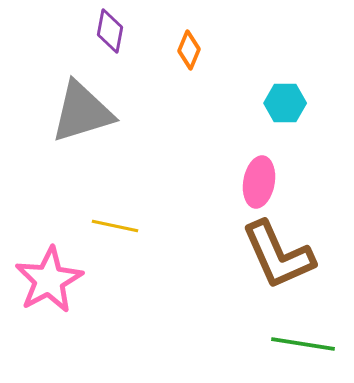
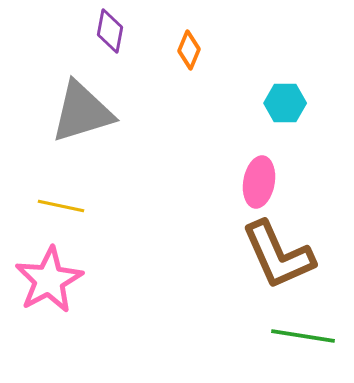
yellow line: moved 54 px left, 20 px up
green line: moved 8 px up
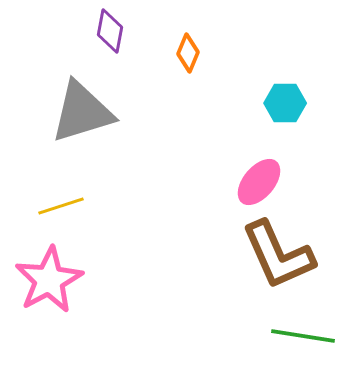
orange diamond: moved 1 px left, 3 px down
pink ellipse: rotated 30 degrees clockwise
yellow line: rotated 30 degrees counterclockwise
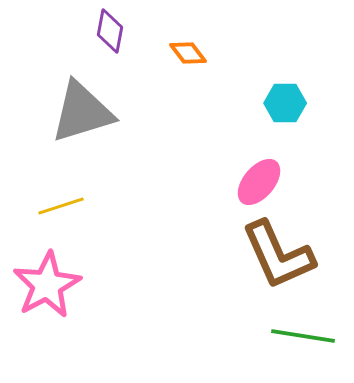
orange diamond: rotated 60 degrees counterclockwise
pink star: moved 2 px left, 5 px down
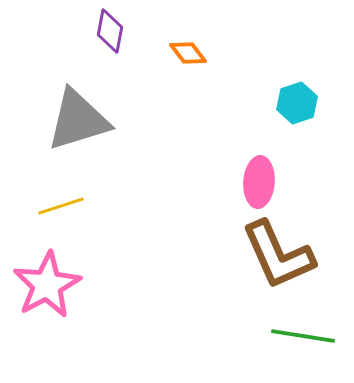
cyan hexagon: moved 12 px right; rotated 18 degrees counterclockwise
gray triangle: moved 4 px left, 8 px down
pink ellipse: rotated 36 degrees counterclockwise
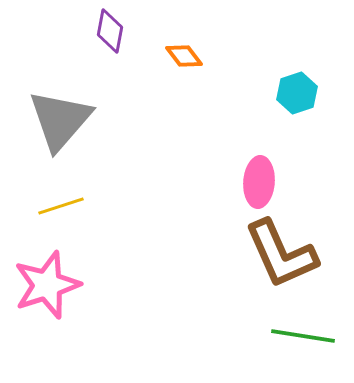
orange diamond: moved 4 px left, 3 px down
cyan hexagon: moved 10 px up
gray triangle: moved 18 px left; rotated 32 degrees counterclockwise
brown L-shape: moved 3 px right, 1 px up
pink star: rotated 10 degrees clockwise
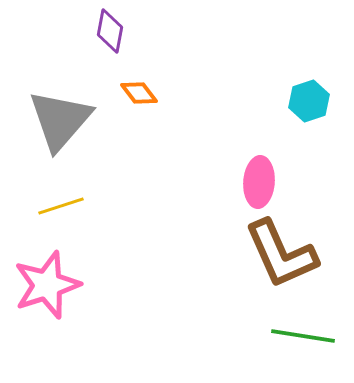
orange diamond: moved 45 px left, 37 px down
cyan hexagon: moved 12 px right, 8 px down
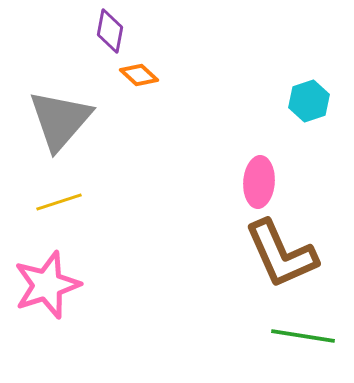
orange diamond: moved 18 px up; rotated 9 degrees counterclockwise
yellow line: moved 2 px left, 4 px up
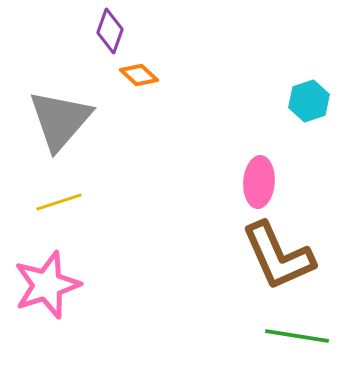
purple diamond: rotated 9 degrees clockwise
brown L-shape: moved 3 px left, 2 px down
green line: moved 6 px left
